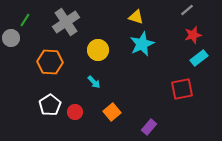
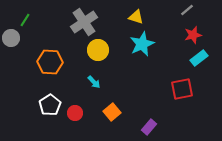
gray cross: moved 18 px right
red circle: moved 1 px down
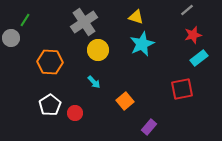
orange square: moved 13 px right, 11 px up
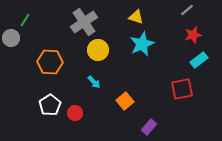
cyan rectangle: moved 2 px down
